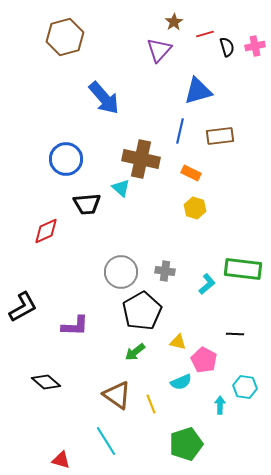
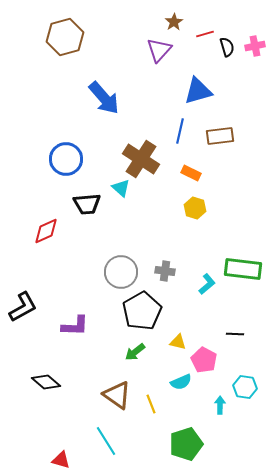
brown cross: rotated 21 degrees clockwise
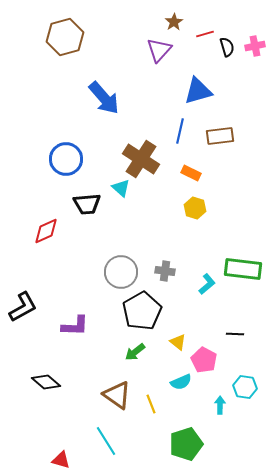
yellow triangle: rotated 24 degrees clockwise
